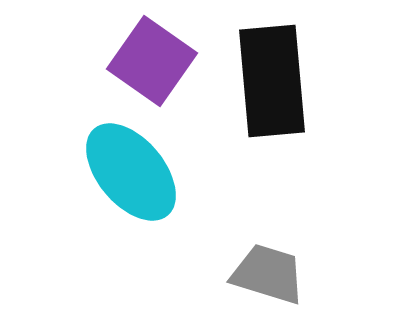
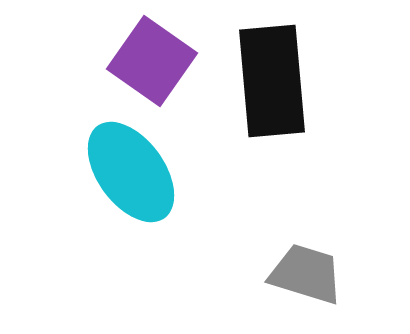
cyan ellipse: rotated 4 degrees clockwise
gray trapezoid: moved 38 px right
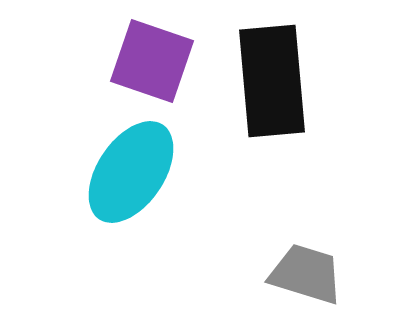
purple square: rotated 16 degrees counterclockwise
cyan ellipse: rotated 70 degrees clockwise
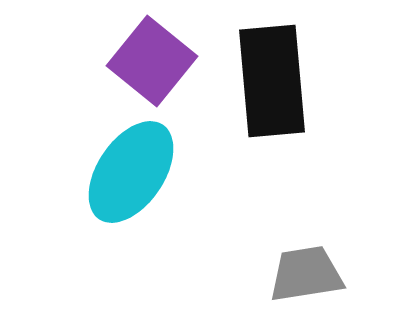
purple square: rotated 20 degrees clockwise
gray trapezoid: rotated 26 degrees counterclockwise
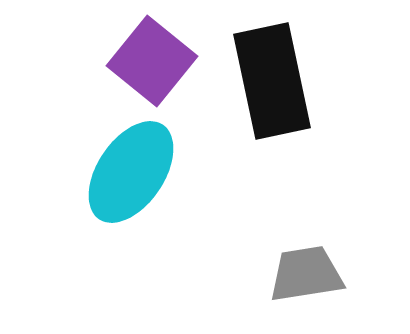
black rectangle: rotated 7 degrees counterclockwise
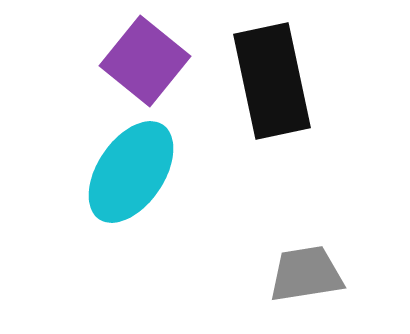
purple square: moved 7 px left
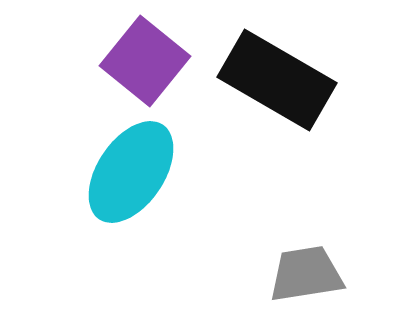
black rectangle: moved 5 px right, 1 px up; rotated 48 degrees counterclockwise
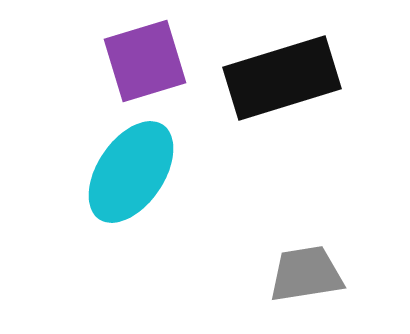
purple square: rotated 34 degrees clockwise
black rectangle: moved 5 px right, 2 px up; rotated 47 degrees counterclockwise
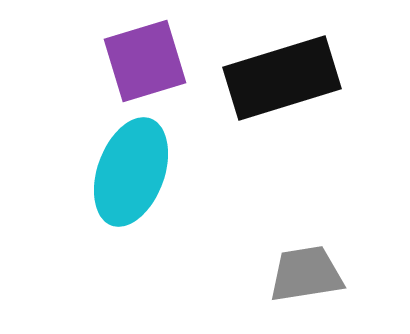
cyan ellipse: rotated 14 degrees counterclockwise
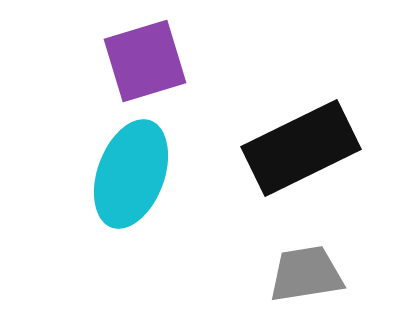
black rectangle: moved 19 px right, 70 px down; rotated 9 degrees counterclockwise
cyan ellipse: moved 2 px down
